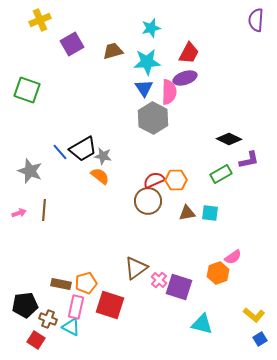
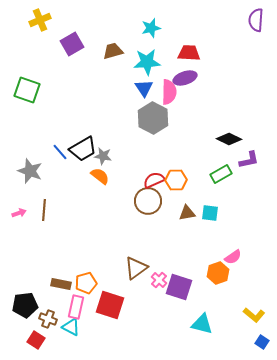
red trapezoid at (189, 53): rotated 115 degrees counterclockwise
blue square at (260, 339): moved 2 px right, 3 px down; rotated 24 degrees counterclockwise
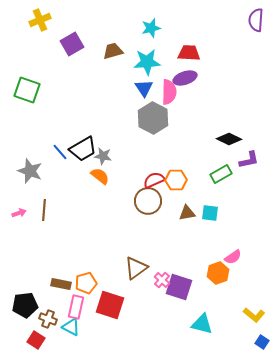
pink cross at (159, 280): moved 3 px right
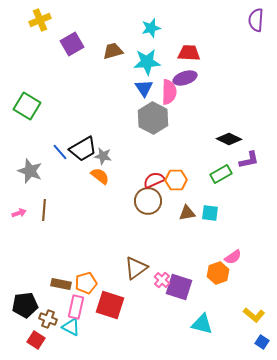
green square at (27, 90): moved 16 px down; rotated 12 degrees clockwise
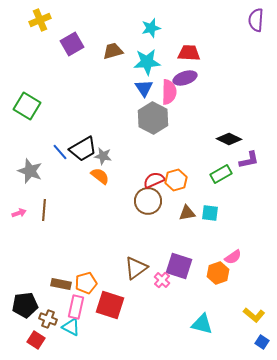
orange hexagon at (176, 180): rotated 15 degrees counterclockwise
purple square at (179, 287): moved 21 px up
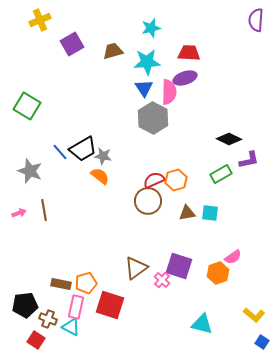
brown line at (44, 210): rotated 15 degrees counterclockwise
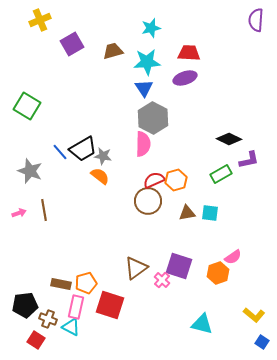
pink semicircle at (169, 92): moved 26 px left, 52 px down
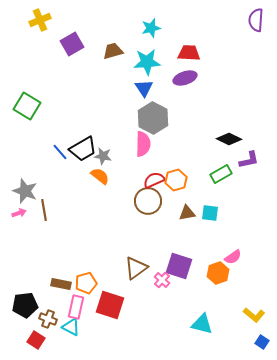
gray star at (30, 171): moved 5 px left, 20 px down
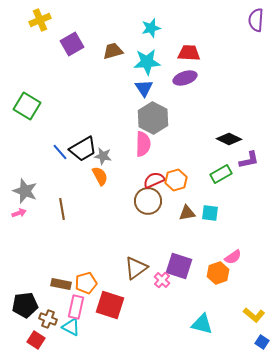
orange semicircle at (100, 176): rotated 24 degrees clockwise
brown line at (44, 210): moved 18 px right, 1 px up
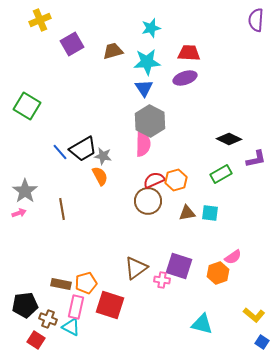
gray hexagon at (153, 118): moved 3 px left, 3 px down
purple L-shape at (249, 160): moved 7 px right, 1 px up
gray star at (25, 191): rotated 15 degrees clockwise
pink cross at (162, 280): rotated 35 degrees counterclockwise
